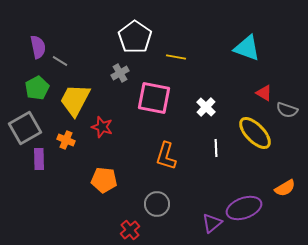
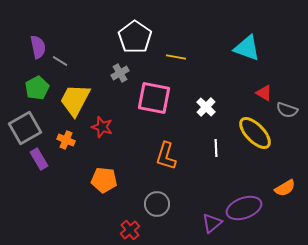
purple rectangle: rotated 30 degrees counterclockwise
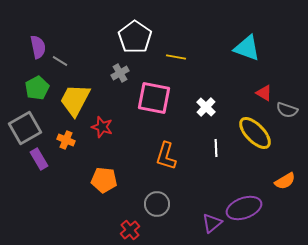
orange semicircle: moved 7 px up
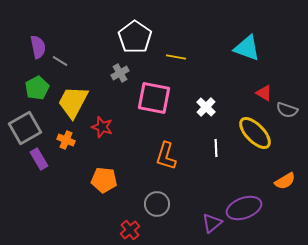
yellow trapezoid: moved 2 px left, 2 px down
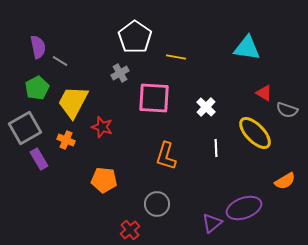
cyan triangle: rotated 12 degrees counterclockwise
pink square: rotated 8 degrees counterclockwise
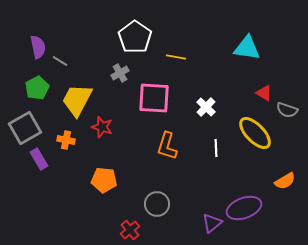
yellow trapezoid: moved 4 px right, 2 px up
orange cross: rotated 12 degrees counterclockwise
orange L-shape: moved 1 px right, 10 px up
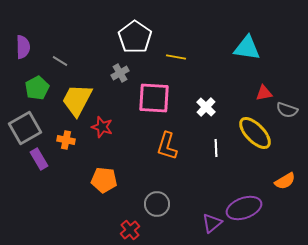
purple semicircle: moved 15 px left; rotated 10 degrees clockwise
red triangle: rotated 42 degrees counterclockwise
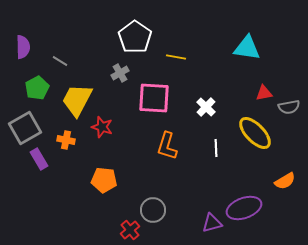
gray semicircle: moved 2 px right, 3 px up; rotated 30 degrees counterclockwise
gray circle: moved 4 px left, 6 px down
purple triangle: rotated 25 degrees clockwise
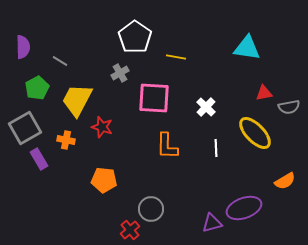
orange L-shape: rotated 16 degrees counterclockwise
gray circle: moved 2 px left, 1 px up
